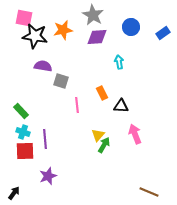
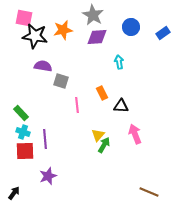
green rectangle: moved 2 px down
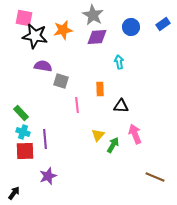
blue rectangle: moved 9 px up
orange rectangle: moved 2 px left, 4 px up; rotated 24 degrees clockwise
green arrow: moved 9 px right
brown line: moved 6 px right, 15 px up
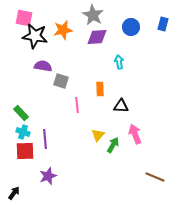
blue rectangle: rotated 40 degrees counterclockwise
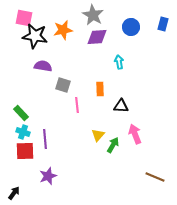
gray square: moved 2 px right, 4 px down
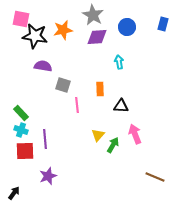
pink square: moved 3 px left, 1 px down
blue circle: moved 4 px left
cyan cross: moved 2 px left, 2 px up
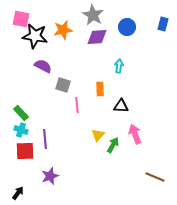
cyan arrow: moved 4 px down; rotated 16 degrees clockwise
purple semicircle: rotated 18 degrees clockwise
purple star: moved 2 px right
black arrow: moved 4 px right
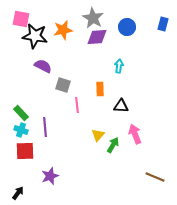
gray star: moved 3 px down
purple line: moved 12 px up
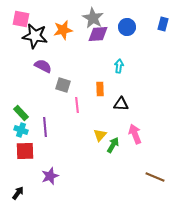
purple diamond: moved 1 px right, 3 px up
black triangle: moved 2 px up
yellow triangle: moved 2 px right
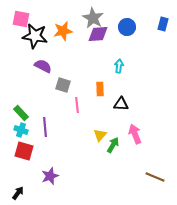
orange star: moved 1 px down
red square: moved 1 px left; rotated 18 degrees clockwise
